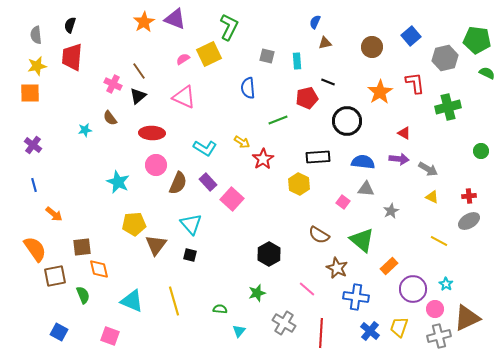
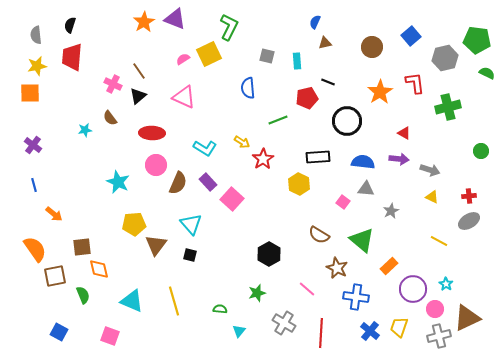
gray arrow at (428, 169): moved 2 px right, 1 px down; rotated 12 degrees counterclockwise
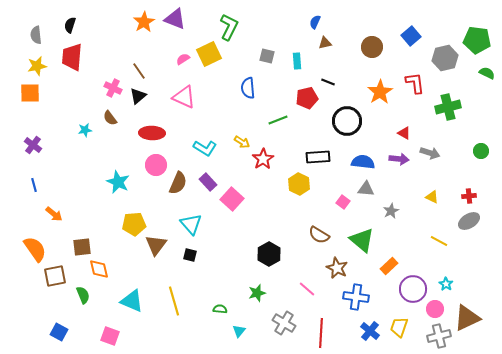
pink cross at (113, 84): moved 4 px down
gray arrow at (430, 170): moved 17 px up
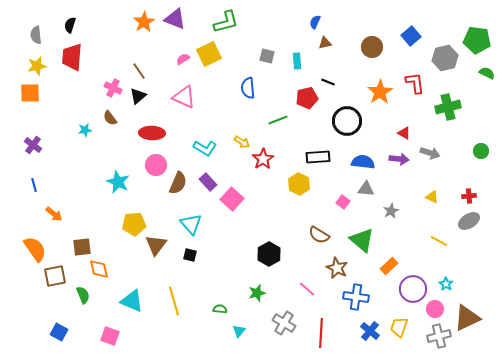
green L-shape at (229, 27): moved 3 px left, 5 px up; rotated 48 degrees clockwise
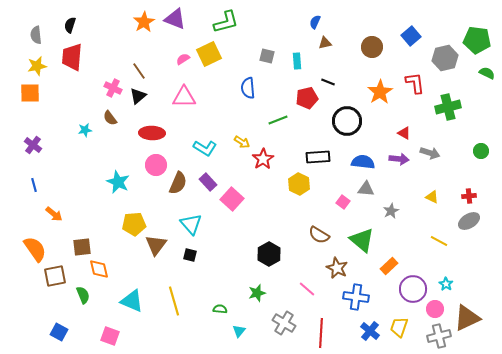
pink triangle at (184, 97): rotated 25 degrees counterclockwise
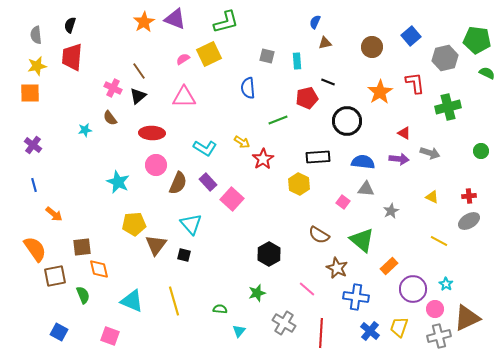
black square at (190, 255): moved 6 px left
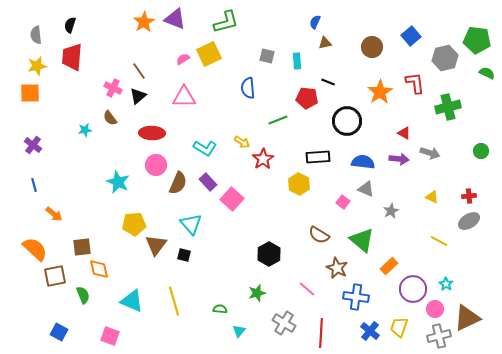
red pentagon at (307, 98): rotated 20 degrees clockwise
gray triangle at (366, 189): rotated 18 degrees clockwise
orange semicircle at (35, 249): rotated 12 degrees counterclockwise
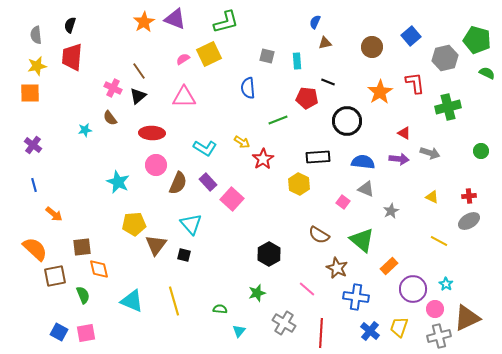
green pentagon at (477, 40): rotated 8 degrees clockwise
pink square at (110, 336): moved 24 px left, 3 px up; rotated 30 degrees counterclockwise
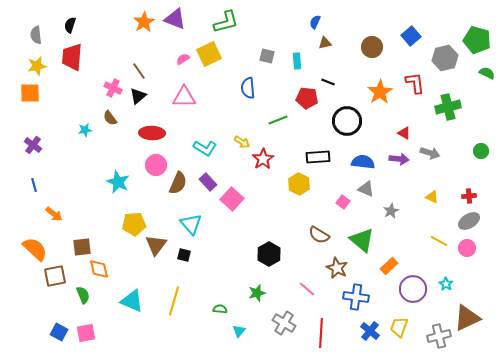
yellow line at (174, 301): rotated 32 degrees clockwise
pink circle at (435, 309): moved 32 px right, 61 px up
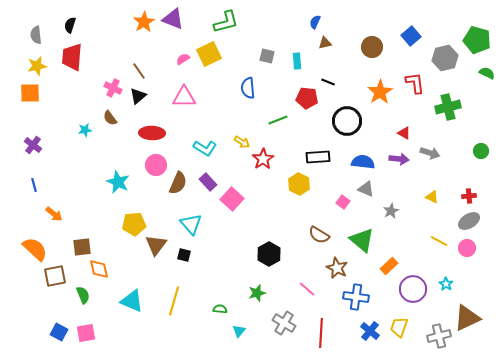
purple triangle at (175, 19): moved 2 px left
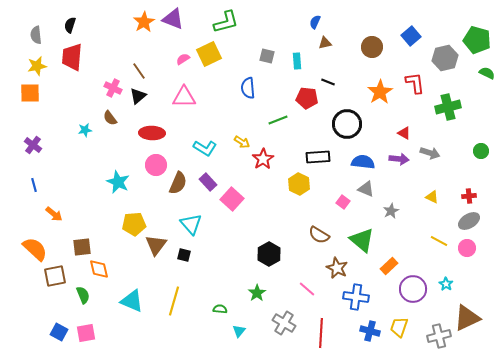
black circle at (347, 121): moved 3 px down
green star at (257, 293): rotated 18 degrees counterclockwise
blue cross at (370, 331): rotated 24 degrees counterclockwise
